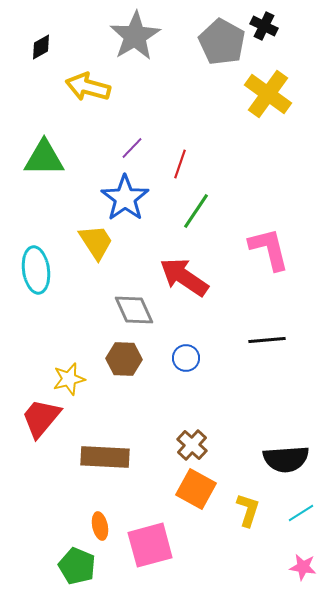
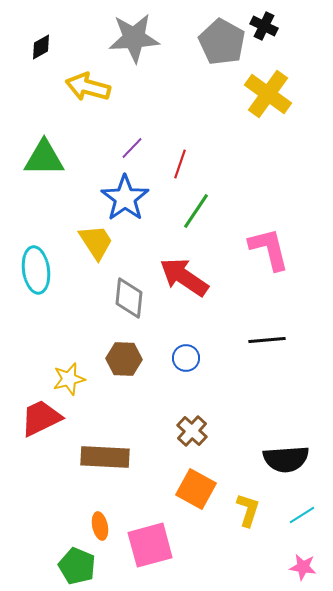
gray star: moved 1 px left, 2 px down; rotated 27 degrees clockwise
gray diamond: moved 5 px left, 12 px up; rotated 30 degrees clockwise
red trapezoid: rotated 24 degrees clockwise
brown cross: moved 14 px up
cyan line: moved 1 px right, 2 px down
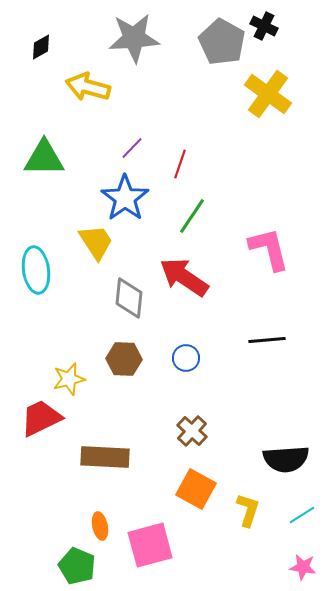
green line: moved 4 px left, 5 px down
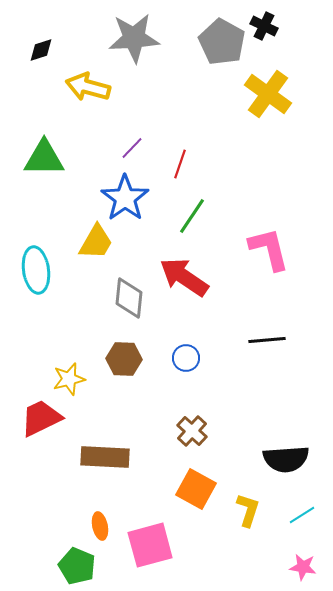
black diamond: moved 3 px down; rotated 12 degrees clockwise
yellow trapezoid: rotated 63 degrees clockwise
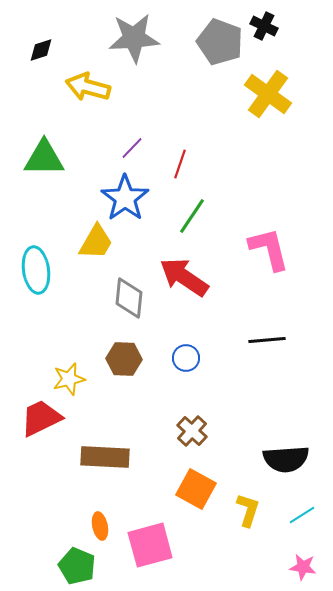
gray pentagon: moved 2 px left; rotated 9 degrees counterclockwise
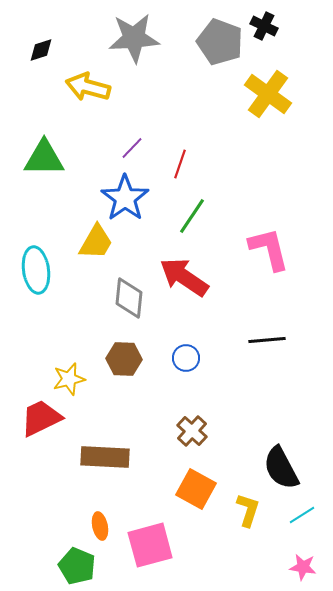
black semicircle: moved 5 px left, 9 px down; rotated 66 degrees clockwise
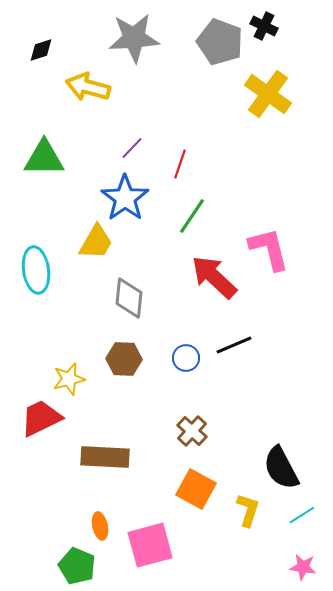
red arrow: moved 30 px right; rotated 9 degrees clockwise
black line: moved 33 px left, 5 px down; rotated 18 degrees counterclockwise
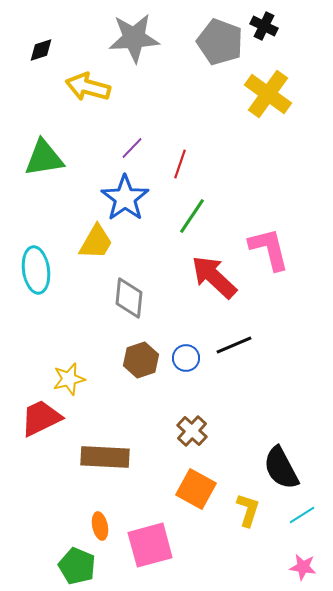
green triangle: rotated 9 degrees counterclockwise
brown hexagon: moved 17 px right, 1 px down; rotated 20 degrees counterclockwise
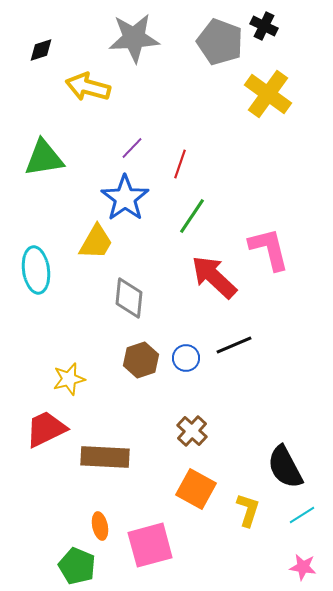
red trapezoid: moved 5 px right, 11 px down
black semicircle: moved 4 px right, 1 px up
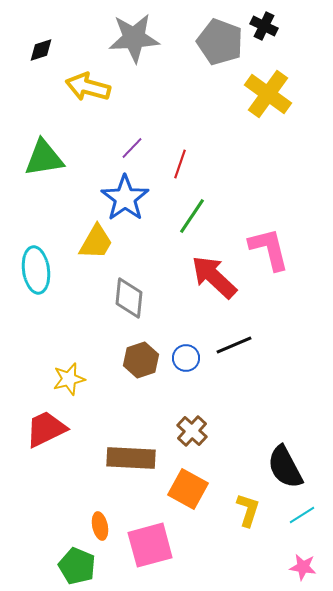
brown rectangle: moved 26 px right, 1 px down
orange square: moved 8 px left
